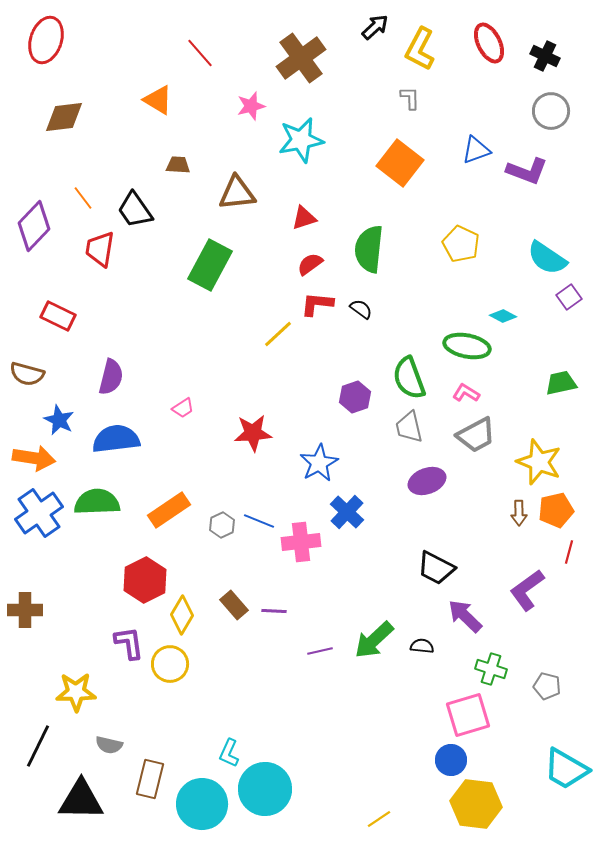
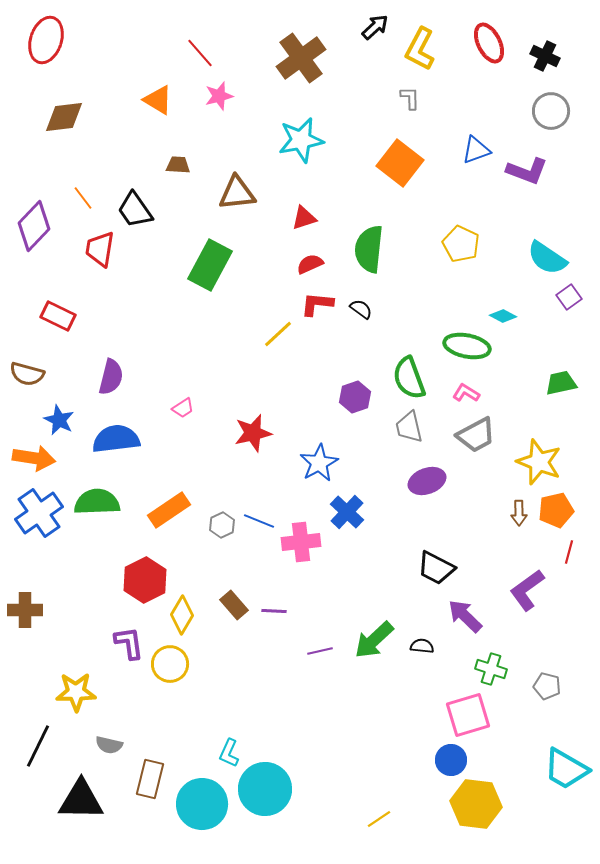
pink star at (251, 106): moved 32 px left, 10 px up
red semicircle at (310, 264): rotated 12 degrees clockwise
red star at (253, 433): rotated 9 degrees counterclockwise
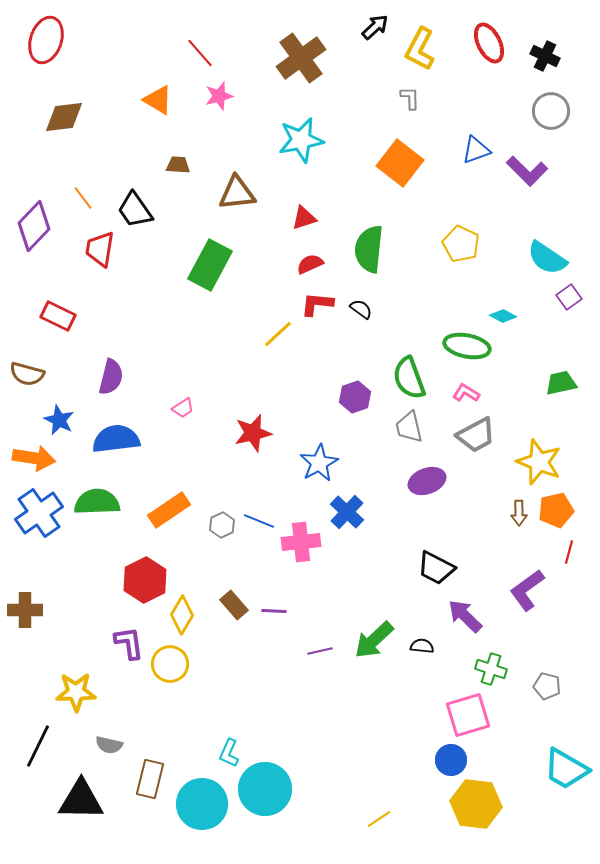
purple L-shape at (527, 171): rotated 24 degrees clockwise
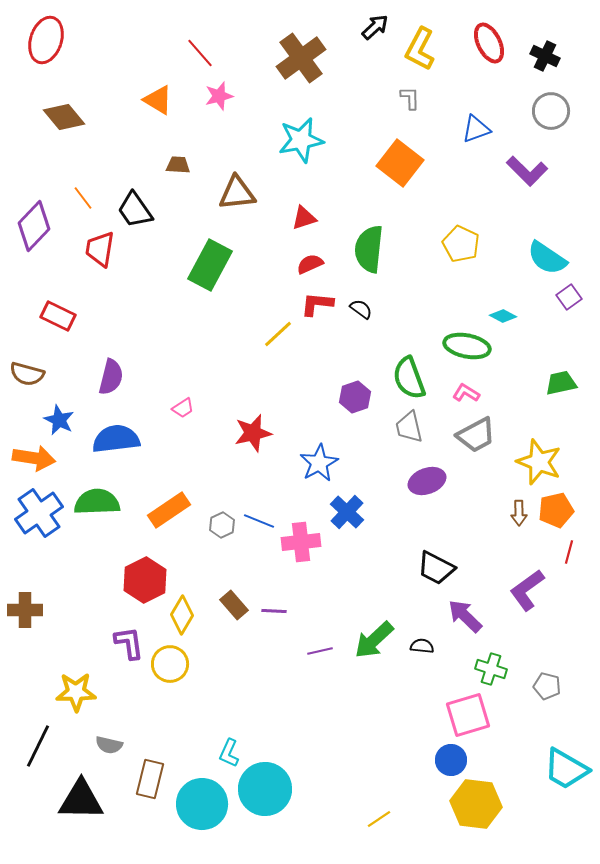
brown diamond at (64, 117): rotated 57 degrees clockwise
blue triangle at (476, 150): moved 21 px up
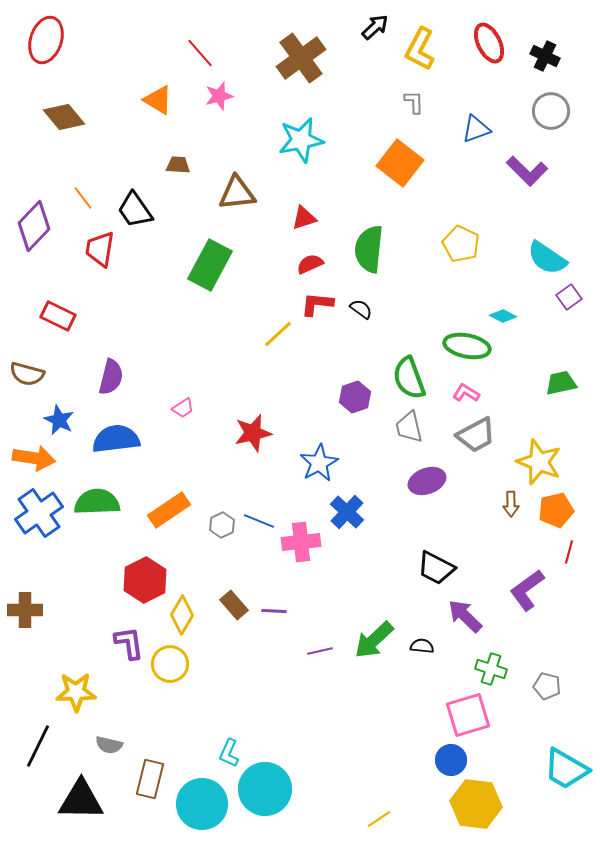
gray L-shape at (410, 98): moved 4 px right, 4 px down
brown arrow at (519, 513): moved 8 px left, 9 px up
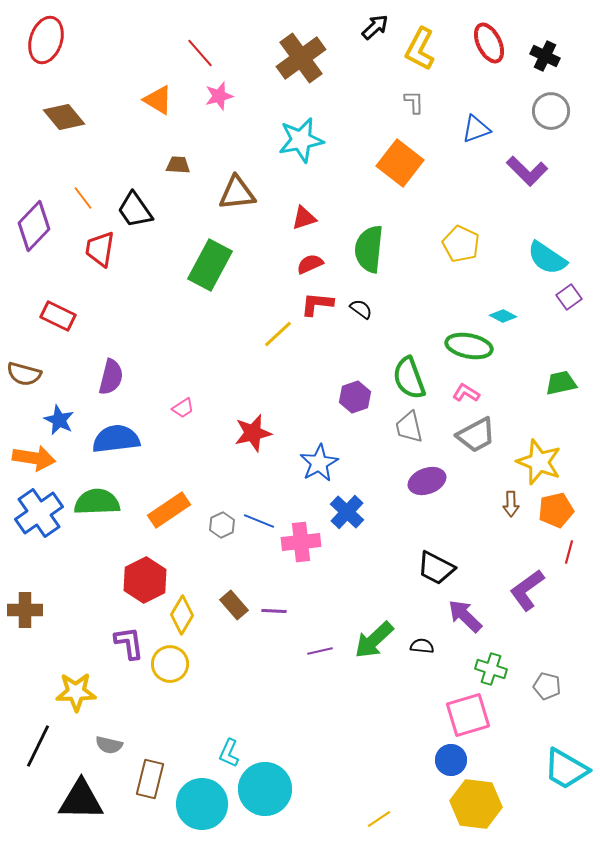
green ellipse at (467, 346): moved 2 px right
brown semicircle at (27, 374): moved 3 px left
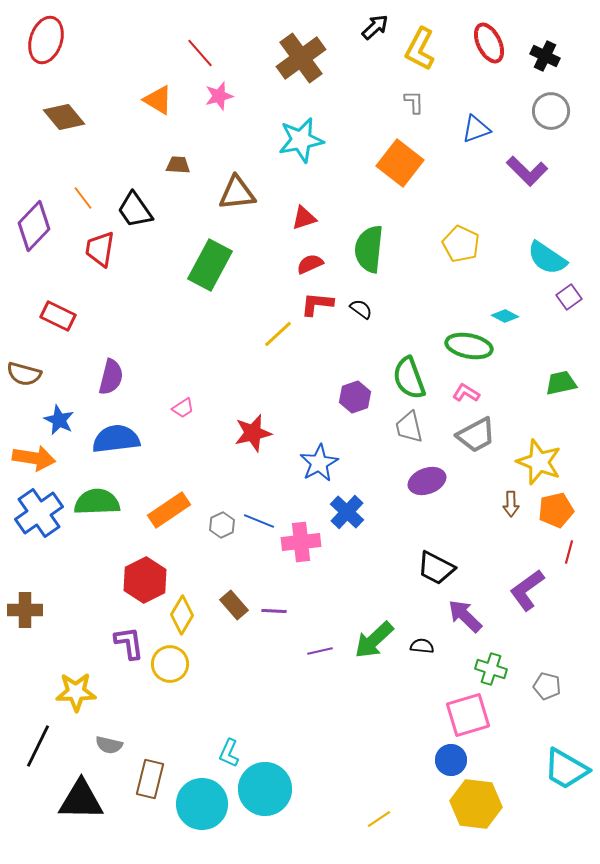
cyan diamond at (503, 316): moved 2 px right
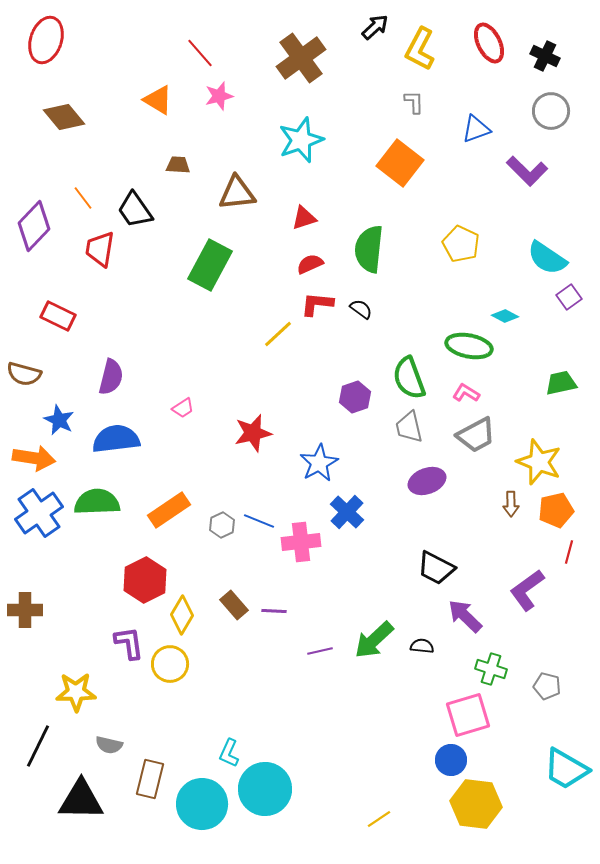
cyan star at (301, 140): rotated 9 degrees counterclockwise
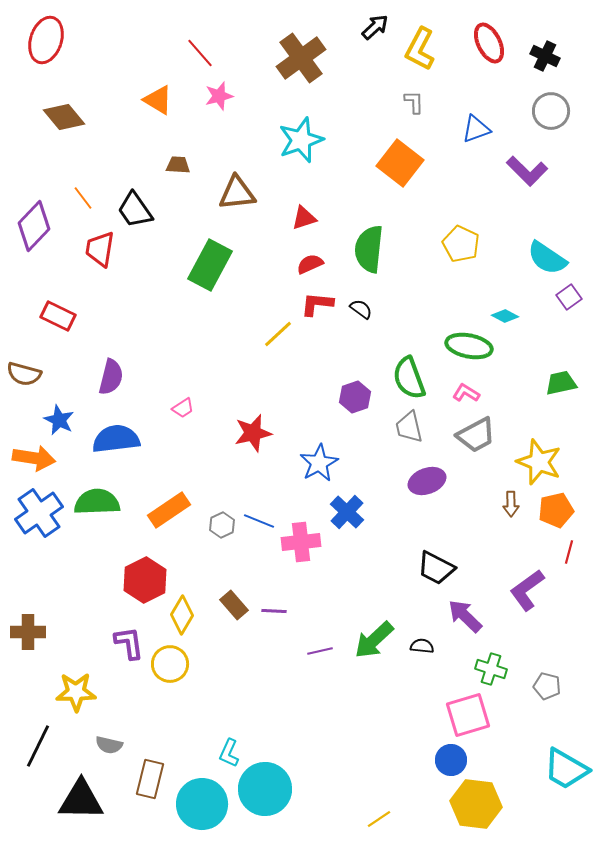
brown cross at (25, 610): moved 3 px right, 22 px down
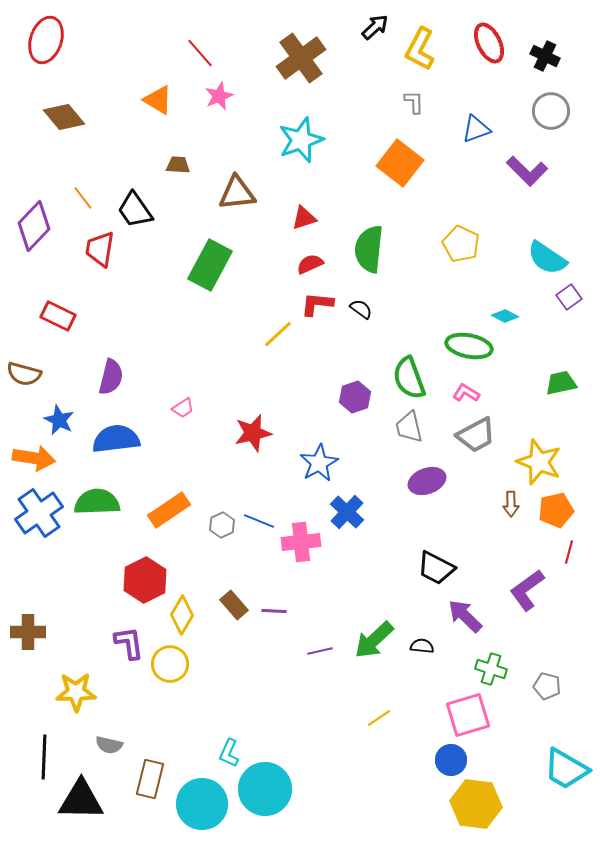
pink star at (219, 96): rotated 8 degrees counterclockwise
black line at (38, 746): moved 6 px right, 11 px down; rotated 24 degrees counterclockwise
yellow line at (379, 819): moved 101 px up
